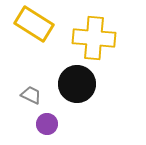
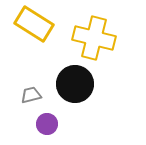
yellow cross: rotated 9 degrees clockwise
black circle: moved 2 px left
gray trapezoid: rotated 40 degrees counterclockwise
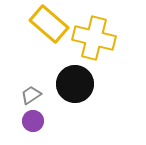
yellow rectangle: moved 15 px right; rotated 9 degrees clockwise
gray trapezoid: rotated 20 degrees counterclockwise
purple circle: moved 14 px left, 3 px up
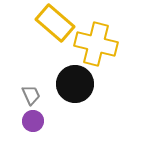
yellow rectangle: moved 6 px right, 1 px up
yellow cross: moved 2 px right, 6 px down
gray trapezoid: rotated 100 degrees clockwise
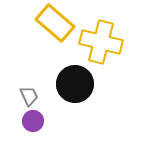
yellow cross: moved 5 px right, 2 px up
gray trapezoid: moved 2 px left, 1 px down
